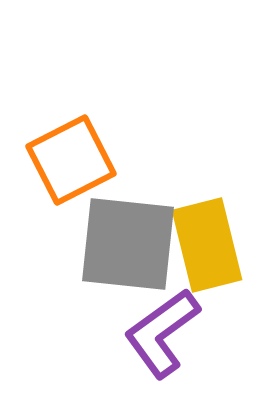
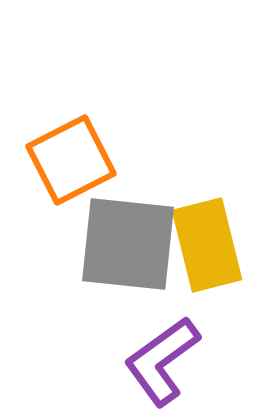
purple L-shape: moved 28 px down
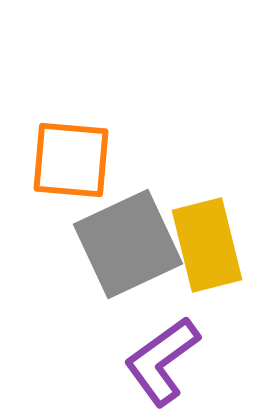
orange square: rotated 32 degrees clockwise
gray square: rotated 31 degrees counterclockwise
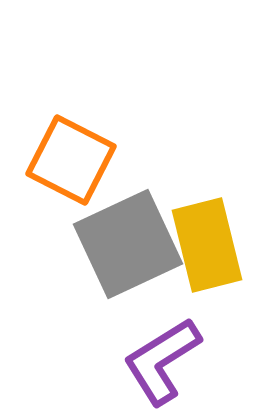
orange square: rotated 22 degrees clockwise
purple L-shape: rotated 4 degrees clockwise
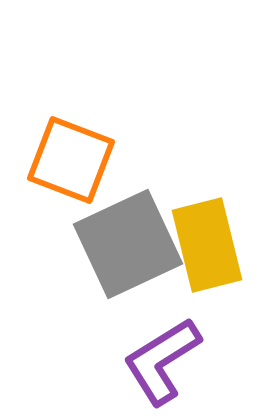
orange square: rotated 6 degrees counterclockwise
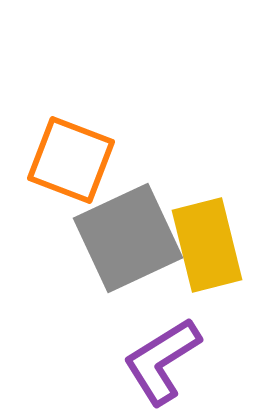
gray square: moved 6 px up
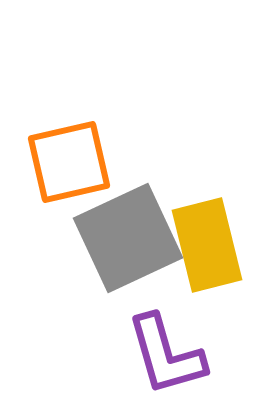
orange square: moved 2 px left, 2 px down; rotated 34 degrees counterclockwise
purple L-shape: moved 4 px right, 6 px up; rotated 74 degrees counterclockwise
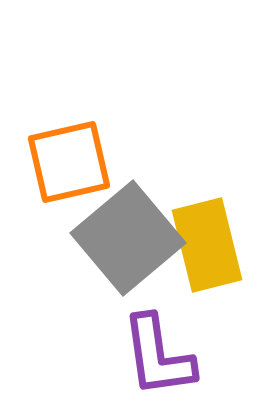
gray square: rotated 15 degrees counterclockwise
purple L-shape: moved 8 px left, 1 px down; rotated 8 degrees clockwise
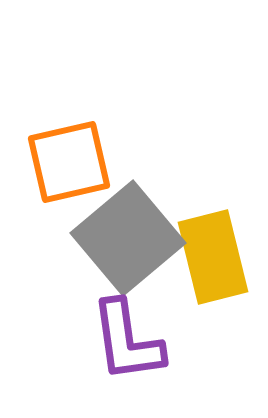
yellow rectangle: moved 6 px right, 12 px down
purple L-shape: moved 31 px left, 15 px up
